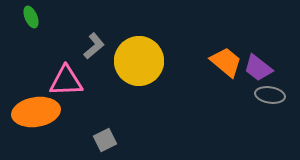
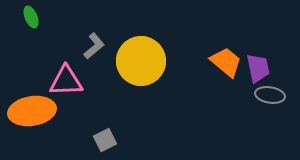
yellow circle: moved 2 px right
purple trapezoid: rotated 140 degrees counterclockwise
orange ellipse: moved 4 px left, 1 px up
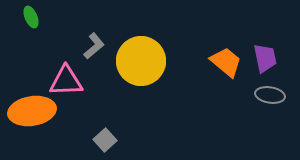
purple trapezoid: moved 7 px right, 10 px up
gray square: rotated 15 degrees counterclockwise
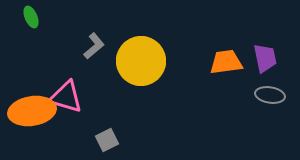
orange trapezoid: rotated 48 degrees counterclockwise
pink triangle: moved 16 px down; rotated 18 degrees clockwise
gray square: moved 2 px right; rotated 15 degrees clockwise
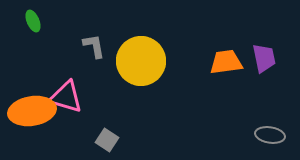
green ellipse: moved 2 px right, 4 px down
gray L-shape: rotated 60 degrees counterclockwise
purple trapezoid: moved 1 px left
gray ellipse: moved 40 px down
gray square: rotated 30 degrees counterclockwise
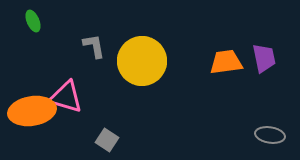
yellow circle: moved 1 px right
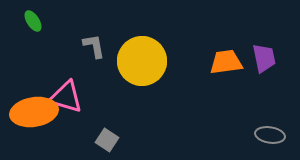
green ellipse: rotated 10 degrees counterclockwise
orange ellipse: moved 2 px right, 1 px down
